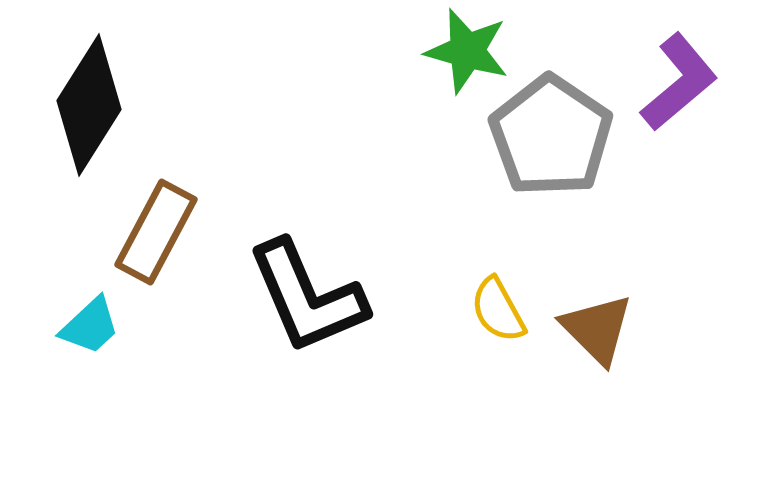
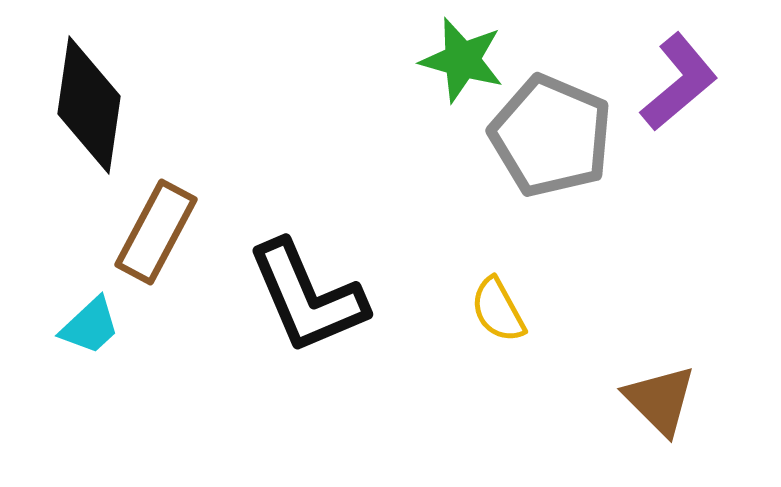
green star: moved 5 px left, 9 px down
black diamond: rotated 24 degrees counterclockwise
gray pentagon: rotated 11 degrees counterclockwise
brown triangle: moved 63 px right, 71 px down
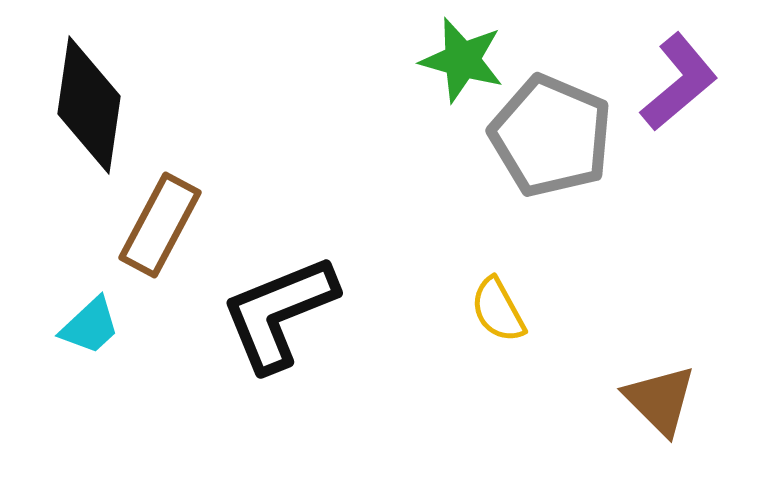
brown rectangle: moved 4 px right, 7 px up
black L-shape: moved 28 px left, 16 px down; rotated 91 degrees clockwise
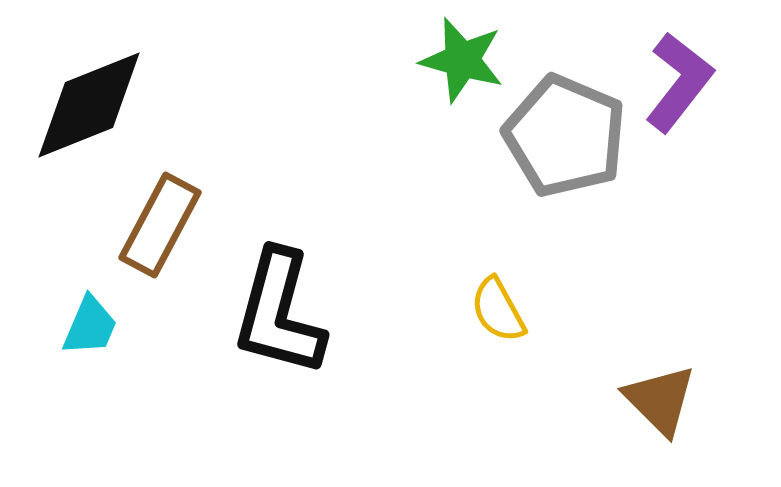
purple L-shape: rotated 12 degrees counterclockwise
black diamond: rotated 60 degrees clockwise
gray pentagon: moved 14 px right
black L-shape: rotated 53 degrees counterclockwise
cyan trapezoid: rotated 24 degrees counterclockwise
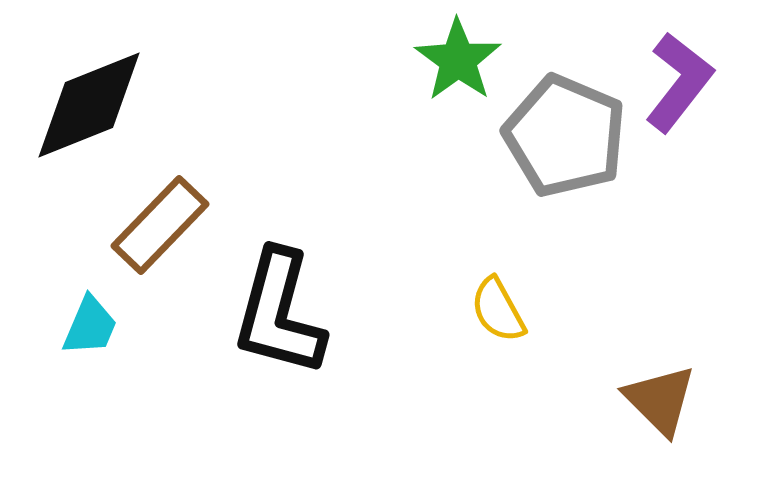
green star: moved 4 px left; rotated 20 degrees clockwise
brown rectangle: rotated 16 degrees clockwise
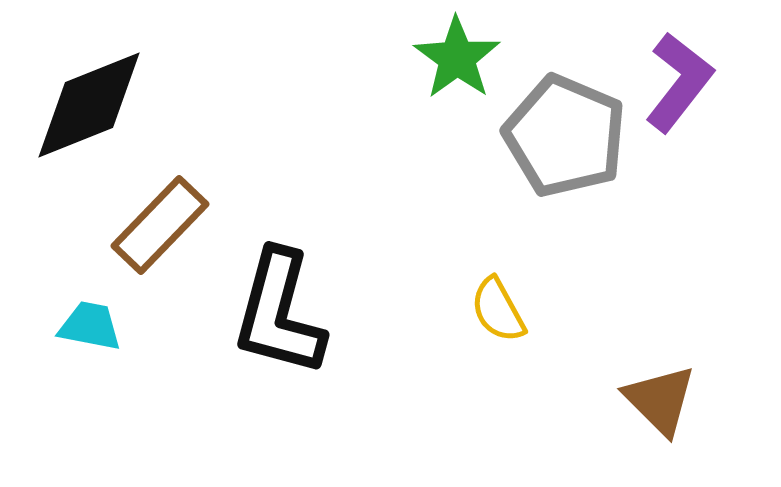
green star: moved 1 px left, 2 px up
cyan trapezoid: rotated 102 degrees counterclockwise
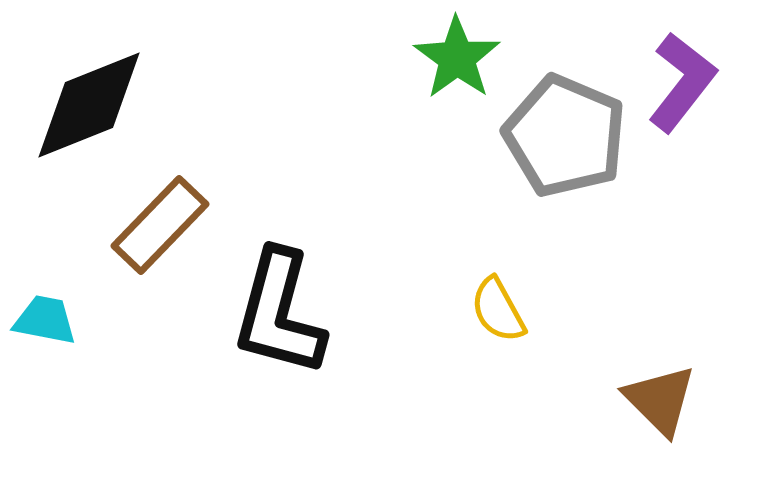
purple L-shape: moved 3 px right
cyan trapezoid: moved 45 px left, 6 px up
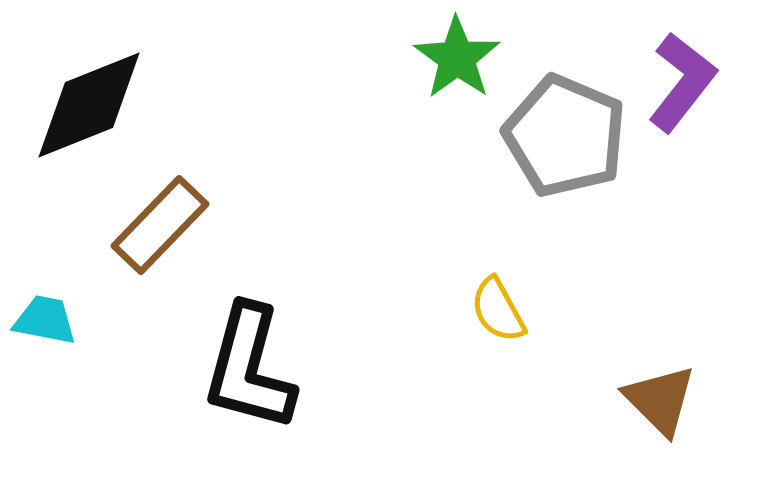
black L-shape: moved 30 px left, 55 px down
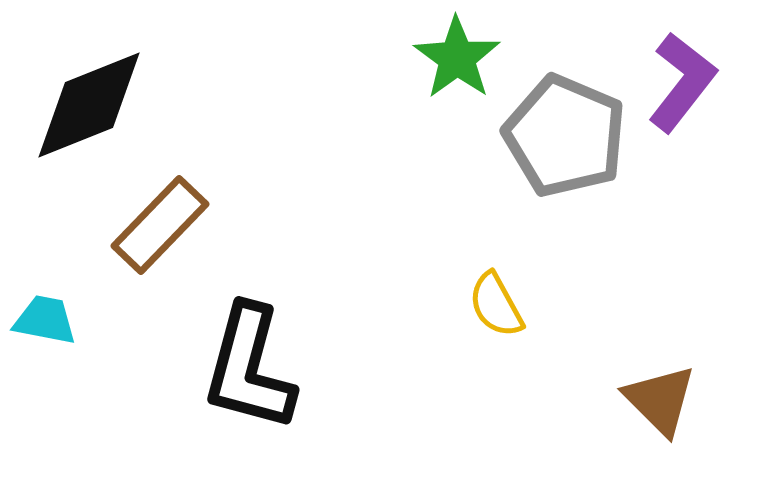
yellow semicircle: moved 2 px left, 5 px up
